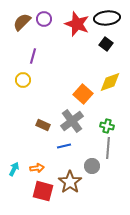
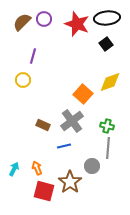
black square: rotated 16 degrees clockwise
orange arrow: rotated 104 degrees counterclockwise
red square: moved 1 px right
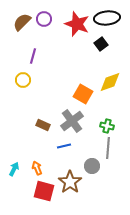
black square: moved 5 px left
orange square: rotated 12 degrees counterclockwise
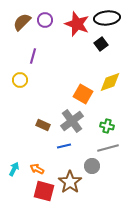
purple circle: moved 1 px right, 1 px down
yellow circle: moved 3 px left
gray line: rotated 70 degrees clockwise
orange arrow: moved 1 px down; rotated 40 degrees counterclockwise
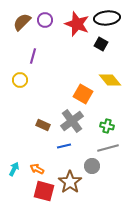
black square: rotated 24 degrees counterclockwise
yellow diamond: moved 2 px up; rotated 70 degrees clockwise
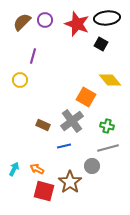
orange square: moved 3 px right, 3 px down
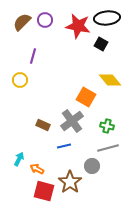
red star: moved 1 px right, 2 px down; rotated 10 degrees counterclockwise
cyan arrow: moved 5 px right, 10 px up
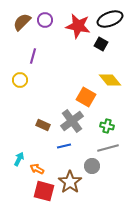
black ellipse: moved 3 px right, 1 px down; rotated 15 degrees counterclockwise
